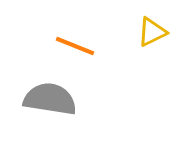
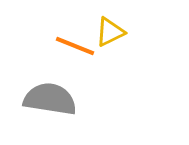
yellow triangle: moved 42 px left
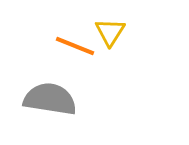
yellow triangle: rotated 32 degrees counterclockwise
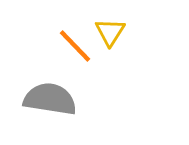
orange line: rotated 24 degrees clockwise
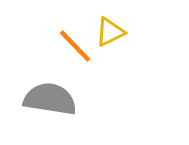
yellow triangle: rotated 32 degrees clockwise
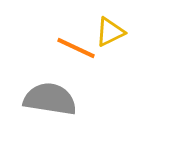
orange line: moved 1 px right, 2 px down; rotated 21 degrees counterclockwise
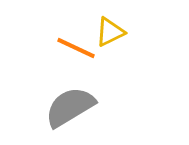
gray semicircle: moved 20 px right, 8 px down; rotated 40 degrees counterclockwise
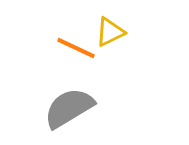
gray semicircle: moved 1 px left, 1 px down
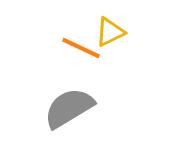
orange line: moved 5 px right
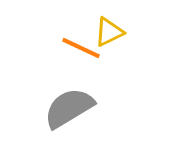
yellow triangle: moved 1 px left
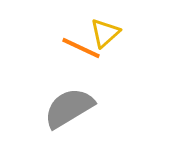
yellow triangle: moved 4 px left, 1 px down; rotated 16 degrees counterclockwise
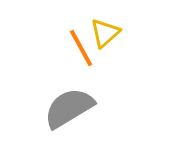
orange line: rotated 36 degrees clockwise
